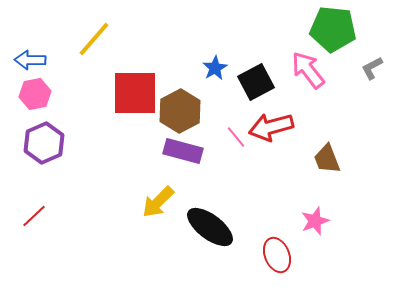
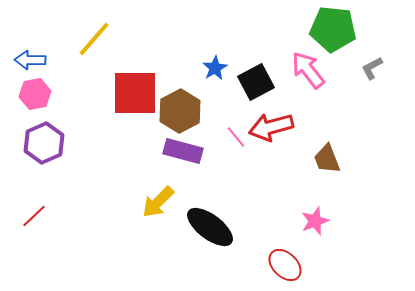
red ellipse: moved 8 px right, 10 px down; rotated 24 degrees counterclockwise
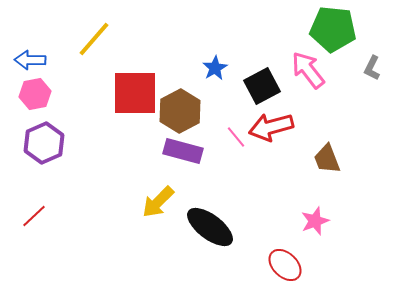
gray L-shape: rotated 35 degrees counterclockwise
black square: moved 6 px right, 4 px down
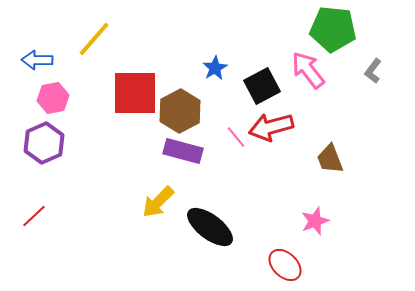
blue arrow: moved 7 px right
gray L-shape: moved 1 px right, 3 px down; rotated 10 degrees clockwise
pink hexagon: moved 18 px right, 4 px down
brown trapezoid: moved 3 px right
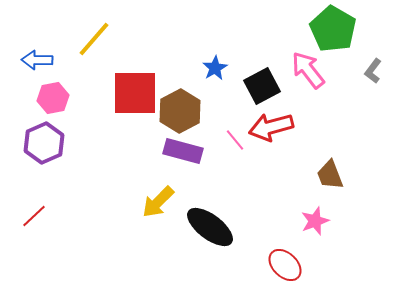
green pentagon: rotated 24 degrees clockwise
pink line: moved 1 px left, 3 px down
brown trapezoid: moved 16 px down
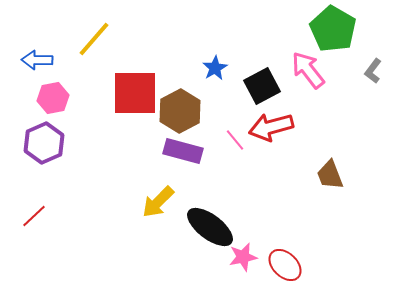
pink star: moved 72 px left, 36 px down; rotated 8 degrees clockwise
